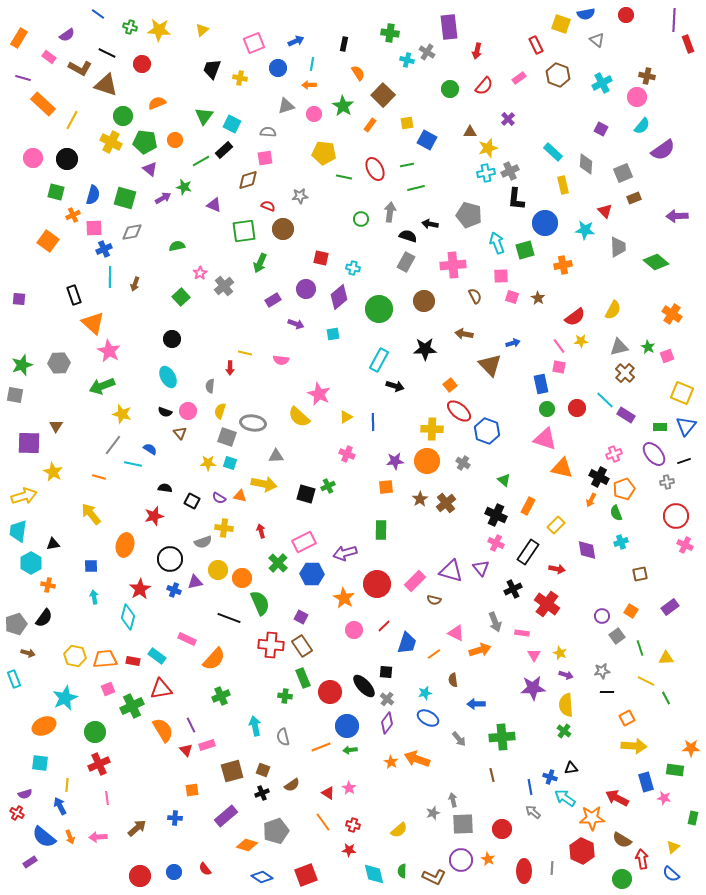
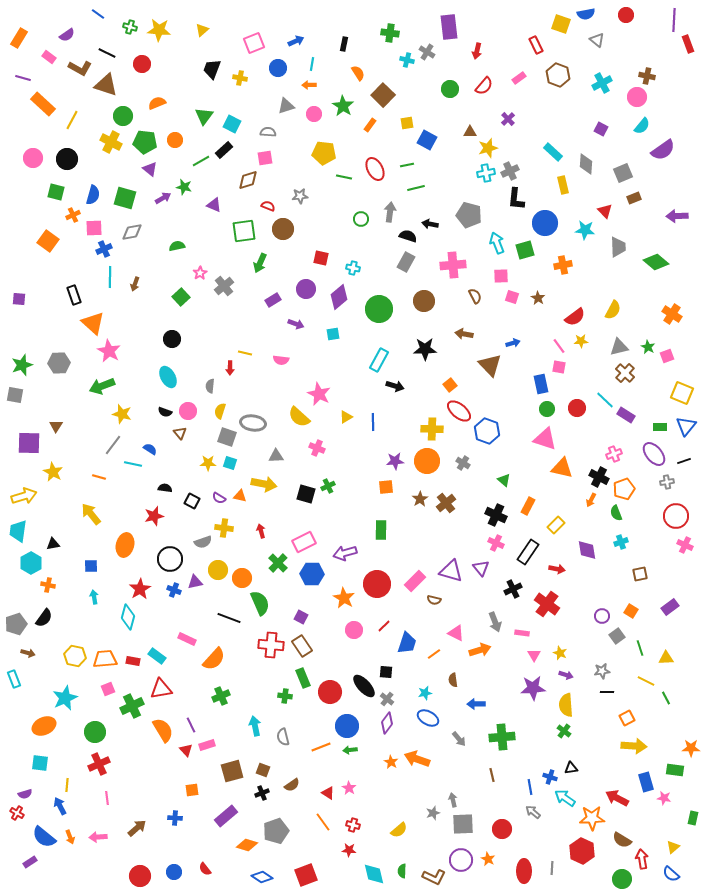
pink cross at (347, 454): moved 30 px left, 6 px up
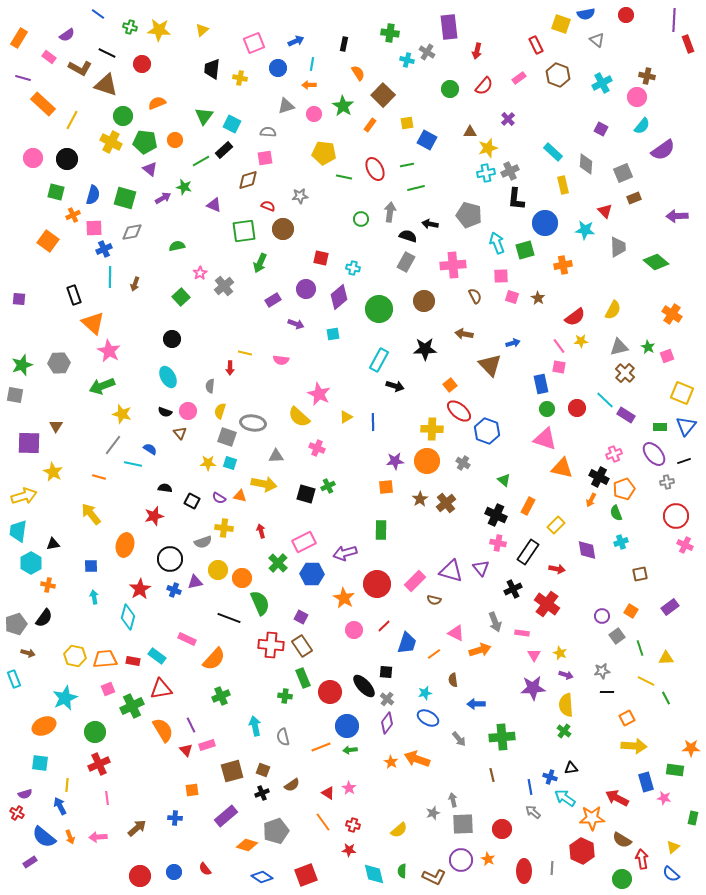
black trapezoid at (212, 69): rotated 15 degrees counterclockwise
pink cross at (496, 543): moved 2 px right; rotated 14 degrees counterclockwise
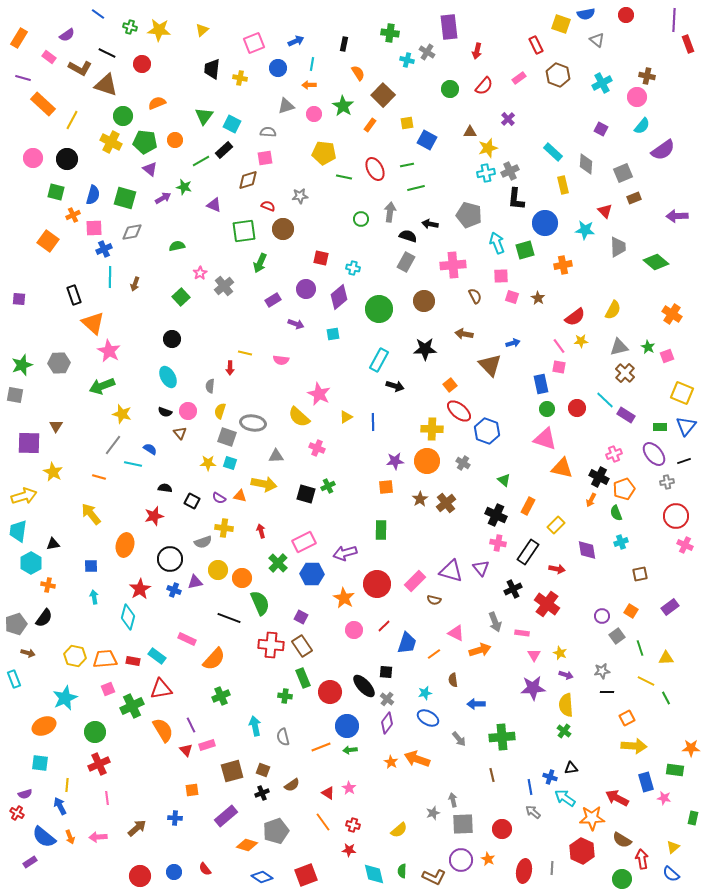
red ellipse at (524, 871): rotated 10 degrees clockwise
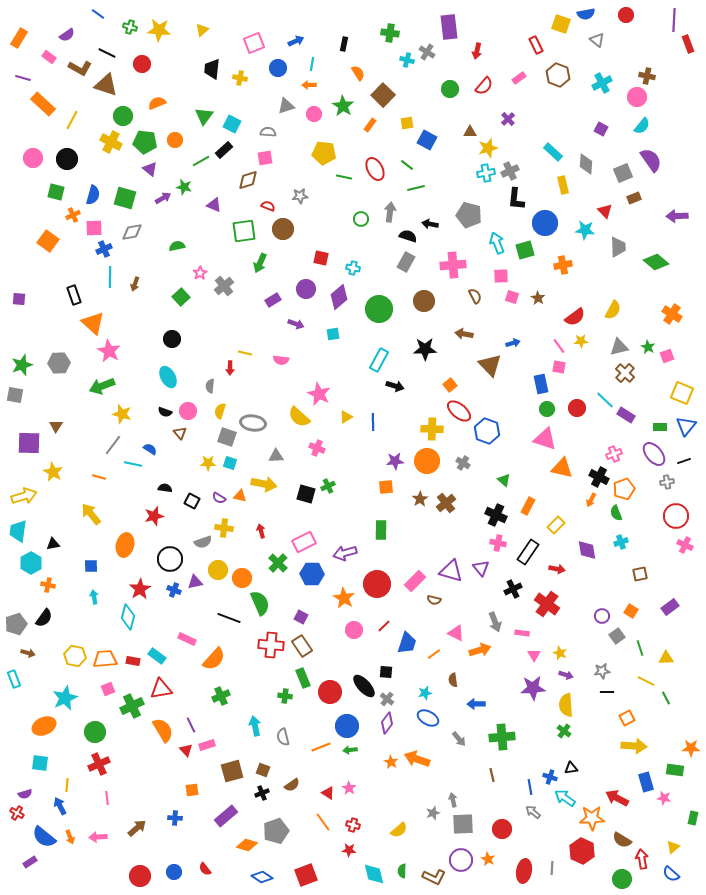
purple semicircle at (663, 150): moved 12 px left, 10 px down; rotated 90 degrees counterclockwise
green line at (407, 165): rotated 48 degrees clockwise
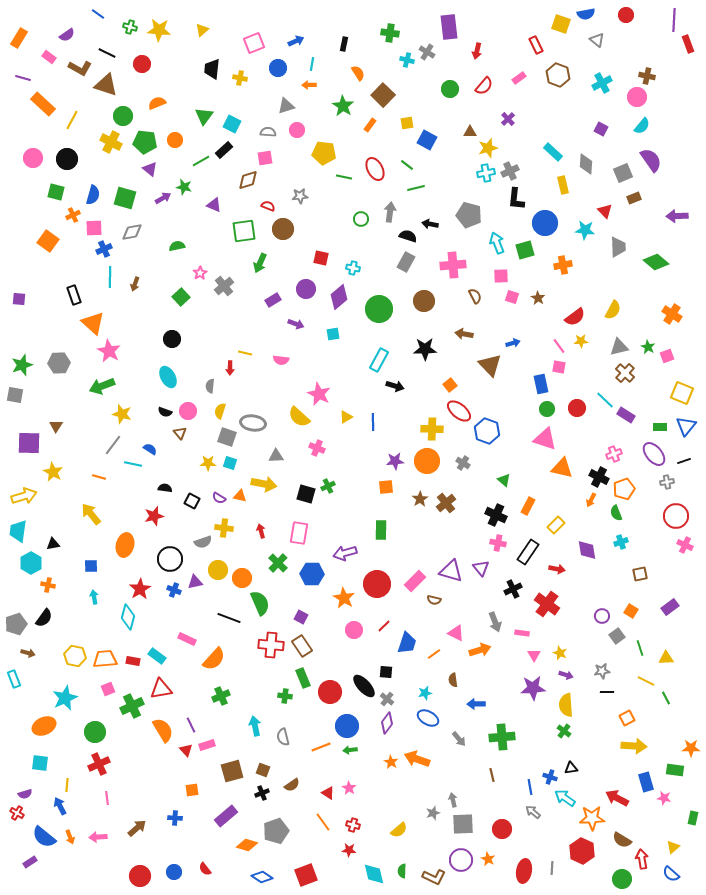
pink circle at (314, 114): moved 17 px left, 16 px down
pink rectangle at (304, 542): moved 5 px left, 9 px up; rotated 55 degrees counterclockwise
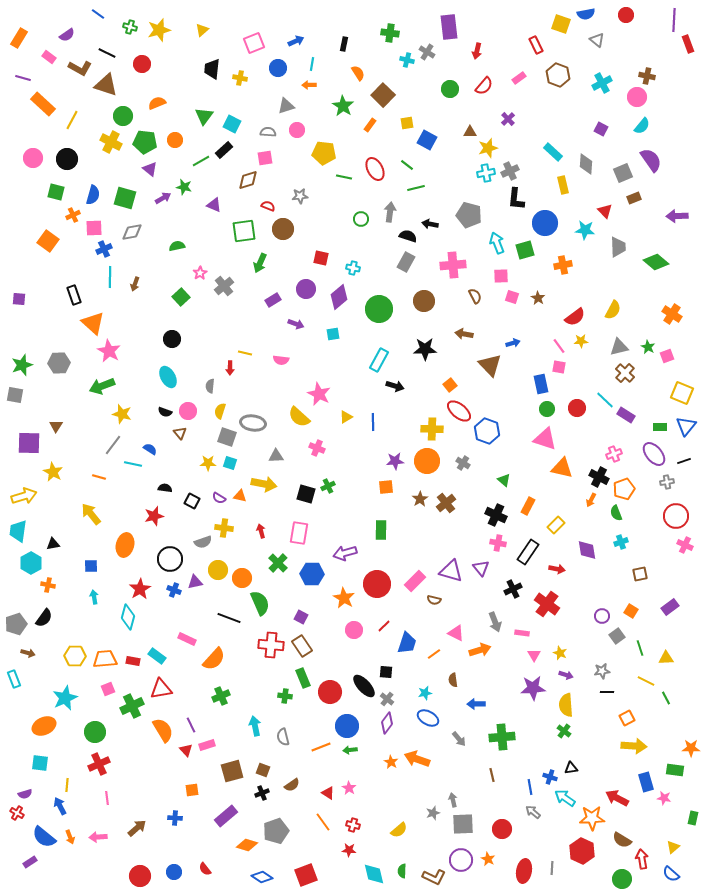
yellow star at (159, 30): rotated 20 degrees counterclockwise
yellow hexagon at (75, 656): rotated 10 degrees counterclockwise
